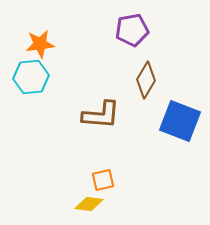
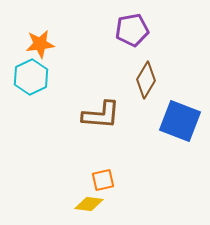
cyan hexagon: rotated 20 degrees counterclockwise
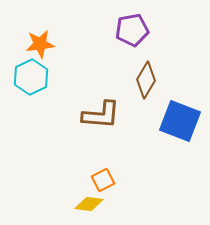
orange square: rotated 15 degrees counterclockwise
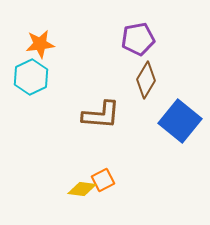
purple pentagon: moved 6 px right, 9 px down
blue square: rotated 18 degrees clockwise
yellow diamond: moved 7 px left, 15 px up
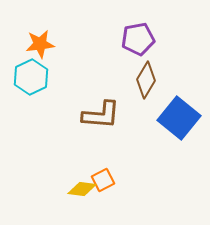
blue square: moved 1 px left, 3 px up
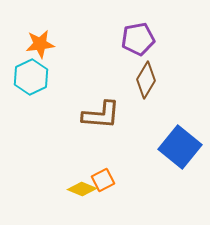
blue square: moved 1 px right, 29 px down
yellow diamond: rotated 16 degrees clockwise
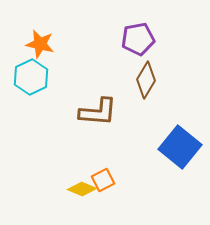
orange star: rotated 20 degrees clockwise
brown L-shape: moved 3 px left, 3 px up
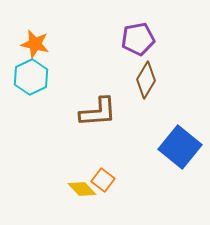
orange star: moved 5 px left
brown L-shape: rotated 9 degrees counterclockwise
orange square: rotated 25 degrees counterclockwise
yellow diamond: rotated 24 degrees clockwise
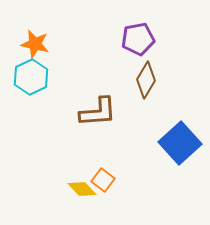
blue square: moved 4 px up; rotated 9 degrees clockwise
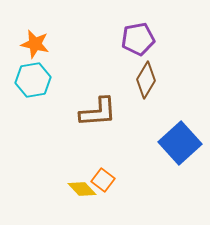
cyan hexagon: moved 2 px right, 3 px down; rotated 16 degrees clockwise
